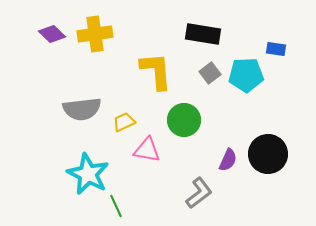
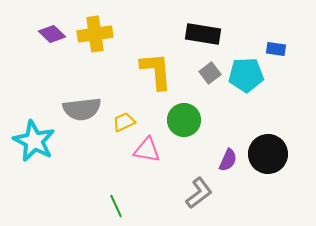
cyan star: moved 54 px left, 33 px up
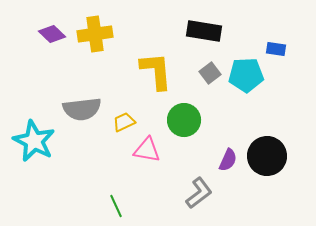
black rectangle: moved 1 px right, 3 px up
black circle: moved 1 px left, 2 px down
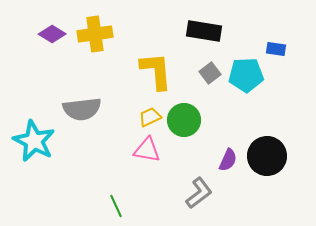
purple diamond: rotated 12 degrees counterclockwise
yellow trapezoid: moved 26 px right, 5 px up
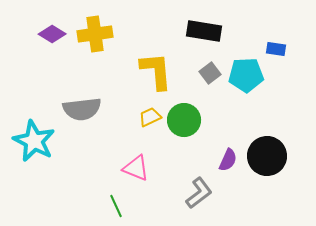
pink triangle: moved 11 px left, 18 px down; rotated 12 degrees clockwise
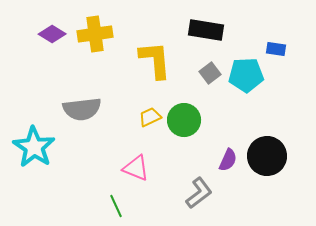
black rectangle: moved 2 px right, 1 px up
yellow L-shape: moved 1 px left, 11 px up
cyan star: moved 6 px down; rotated 6 degrees clockwise
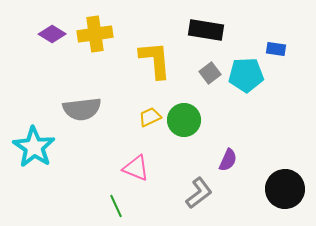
black circle: moved 18 px right, 33 px down
